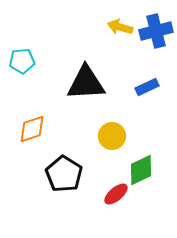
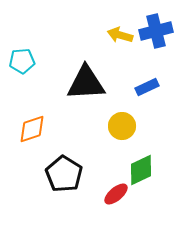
yellow arrow: moved 8 px down
yellow circle: moved 10 px right, 10 px up
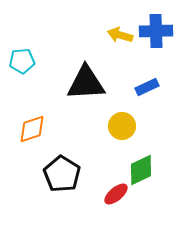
blue cross: rotated 12 degrees clockwise
black pentagon: moved 2 px left
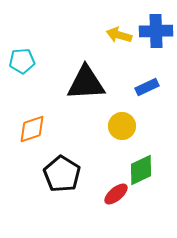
yellow arrow: moved 1 px left
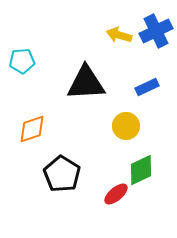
blue cross: rotated 24 degrees counterclockwise
yellow circle: moved 4 px right
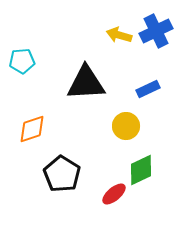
blue rectangle: moved 1 px right, 2 px down
red ellipse: moved 2 px left
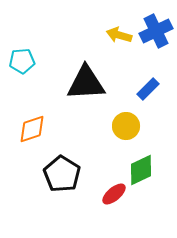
blue rectangle: rotated 20 degrees counterclockwise
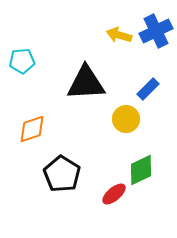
yellow circle: moved 7 px up
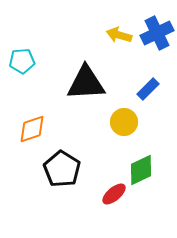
blue cross: moved 1 px right, 2 px down
yellow circle: moved 2 px left, 3 px down
black pentagon: moved 5 px up
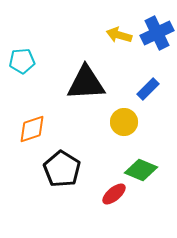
green diamond: rotated 48 degrees clockwise
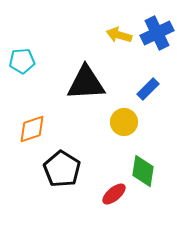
green diamond: moved 2 px right, 1 px down; rotated 76 degrees clockwise
